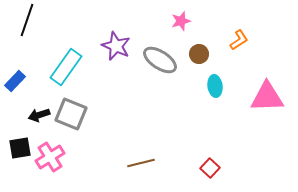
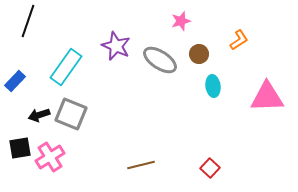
black line: moved 1 px right, 1 px down
cyan ellipse: moved 2 px left
brown line: moved 2 px down
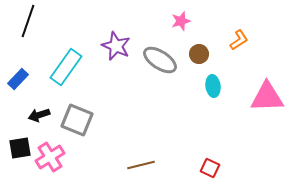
blue rectangle: moved 3 px right, 2 px up
gray square: moved 6 px right, 6 px down
red square: rotated 18 degrees counterclockwise
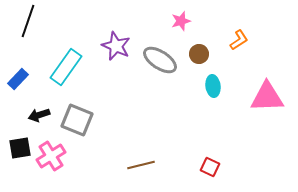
pink cross: moved 1 px right, 1 px up
red square: moved 1 px up
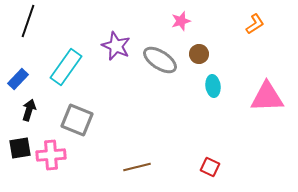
orange L-shape: moved 16 px right, 16 px up
black arrow: moved 10 px left, 5 px up; rotated 125 degrees clockwise
pink cross: moved 1 px up; rotated 28 degrees clockwise
brown line: moved 4 px left, 2 px down
